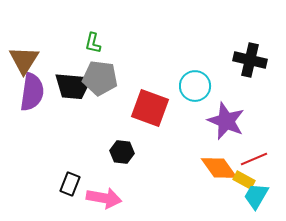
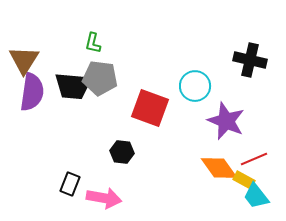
cyan trapezoid: rotated 68 degrees counterclockwise
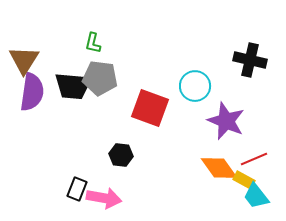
black hexagon: moved 1 px left, 3 px down
black rectangle: moved 7 px right, 5 px down
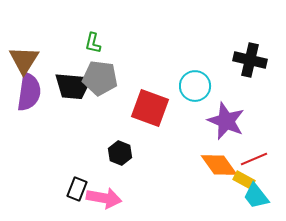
purple semicircle: moved 3 px left
black hexagon: moved 1 px left, 2 px up; rotated 15 degrees clockwise
orange diamond: moved 3 px up
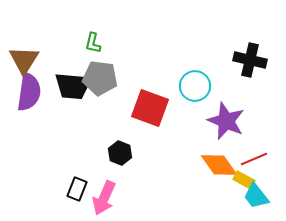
pink arrow: rotated 104 degrees clockwise
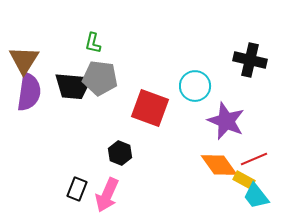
pink arrow: moved 3 px right, 3 px up
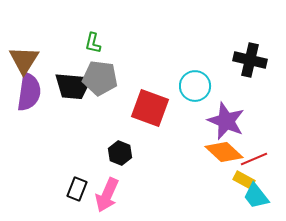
orange diamond: moved 5 px right, 13 px up; rotated 12 degrees counterclockwise
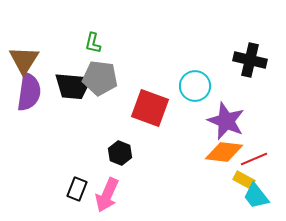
orange diamond: rotated 36 degrees counterclockwise
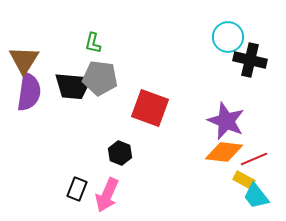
cyan circle: moved 33 px right, 49 px up
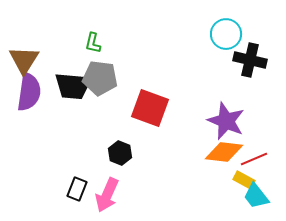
cyan circle: moved 2 px left, 3 px up
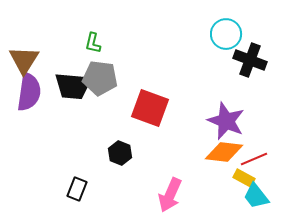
black cross: rotated 8 degrees clockwise
yellow rectangle: moved 2 px up
pink arrow: moved 63 px right
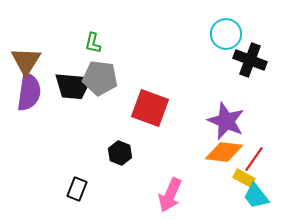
brown triangle: moved 2 px right, 1 px down
red line: rotated 32 degrees counterclockwise
